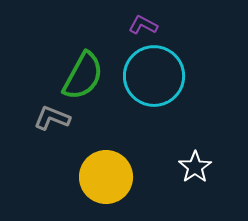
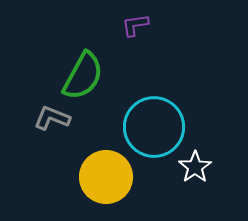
purple L-shape: moved 8 px left; rotated 36 degrees counterclockwise
cyan circle: moved 51 px down
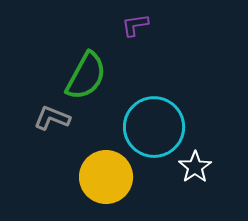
green semicircle: moved 3 px right
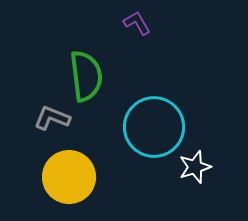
purple L-shape: moved 2 px right, 2 px up; rotated 68 degrees clockwise
green semicircle: rotated 36 degrees counterclockwise
white star: rotated 16 degrees clockwise
yellow circle: moved 37 px left
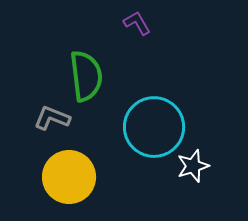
white star: moved 2 px left, 1 px up
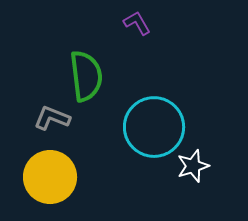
yellow circle: moved 19 px left
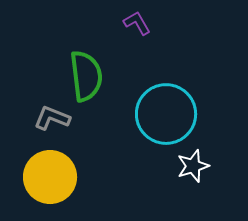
cyan circle: moved 12 px right, 13 px up
